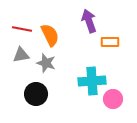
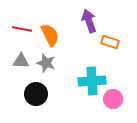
orange rectangle: rotated 18 degrees clockwise
gray triangle: moved 6 px down; rotated 12 degrees clockwise
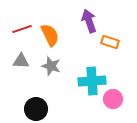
red line: rotated 30 degrees counterclockwise
gray star: moved 5 px right, 3 px down
black circle: moved 15 px down
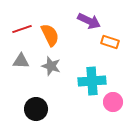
purple arrow: rotated 135 degrees clockwise
pink circle: moved 3 px down
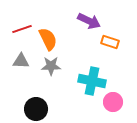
orange semicircle: moved 2 px left, 4 px down
gray star: rotated 18 degrees counterclockwise
cyan cross: rotated 16 degrees clockwise
